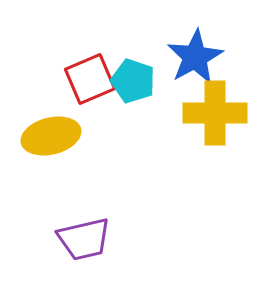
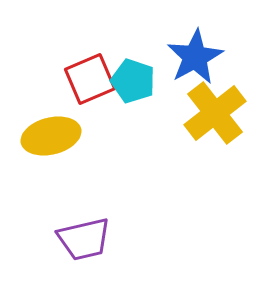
yellow cross: rotated 38 degrees counterclockwise
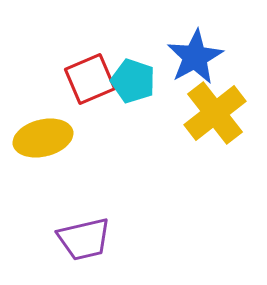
yellow ellipse: moved 8 px left, 2 px down
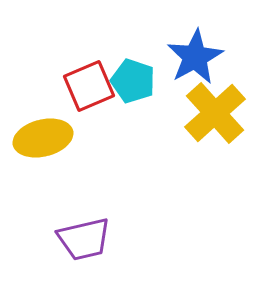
red square: moved 1 px left, 7 px down
yellow cross: rotated 4 degrees counterclockwise
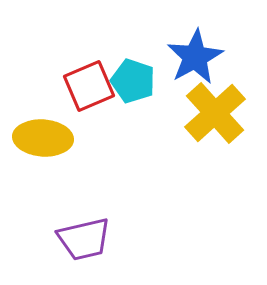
yellow ellipse: rotated 18 degrees clockwise
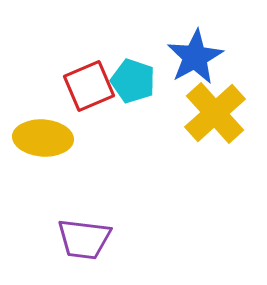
purple trapezoid: rotated 20 degrees clockwise
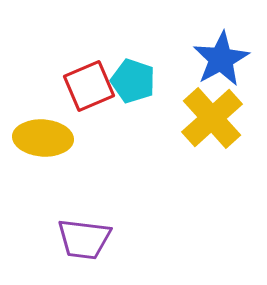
blue star: moved 26 px right, 2 px down
yellow cross: moved 3 px left, 5 px down
